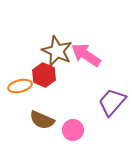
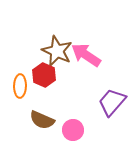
orange ellipse: rotated 75 degrees counterclockwise
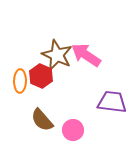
brown star: moved 4 px down
red hexagon: moved 3 px left, 1 px down
orange ellipse: moved 5 px up
purple trapezoid: rotated 56 degrees clockwise
brown semicircle: rotated 25 degrees clockwise
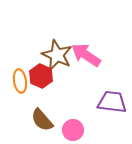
orange ellipse: rotated 10 degrees counterclockwise
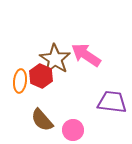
brown star: moved 2 px left, 4 px down; rotated 8 degrees clockwise
orange ellipse: rotated 15 degrees clockwise
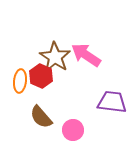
brown star: moved 2 px up
brown semicircle: moved 1 px left, 3 px up
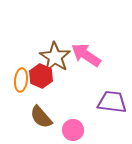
orange ellipse: moved 1 px right, 1 px up
